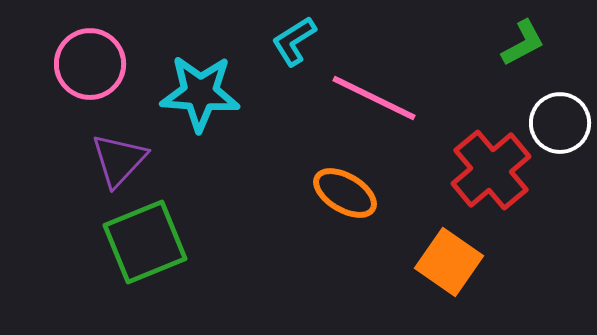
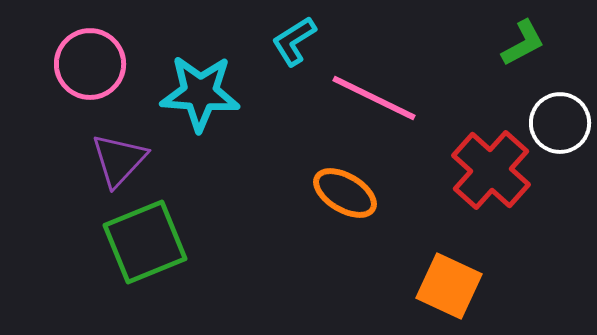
red cross: rotated 8 degrees counterclockwise
orange square: moved 24 px down; rotated 10 degrees counterclockwise
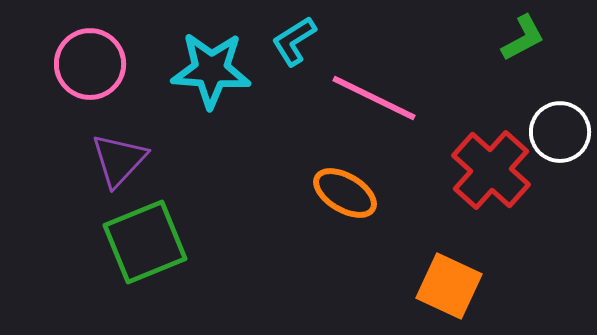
green L-shape: moved 5 px up
cyan star: moved 11 px right, 23 px up
white circle: moved 9 px down
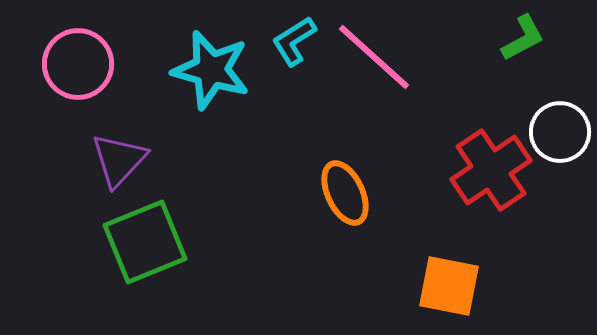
pink circle: moved 12 px left
cyan star: rotated 12 degrees clockwise
pink line: moved 41 px up; rotated 16 degrees clockwise
red cross: rotated 14 degrees clockwise
orange ellipse: rotated 34 degrees clockwise
orange square: rotated 14 degrees counterclockwise
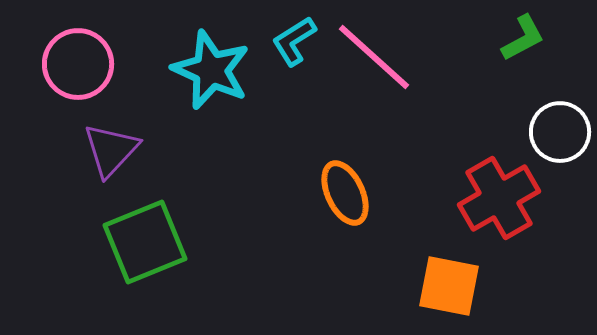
cyan star: rotated 8 degrees clockwise
purple triangle: moved 8 px left, 10 px up
red cross: moved 8 px right, 28 px down; rotated 4 degrees clockwise
